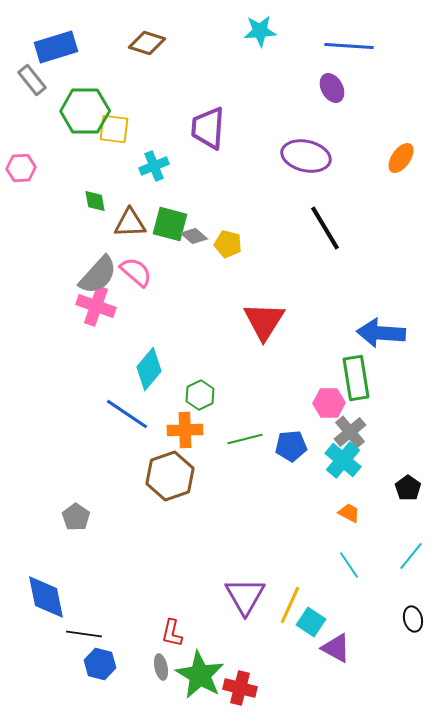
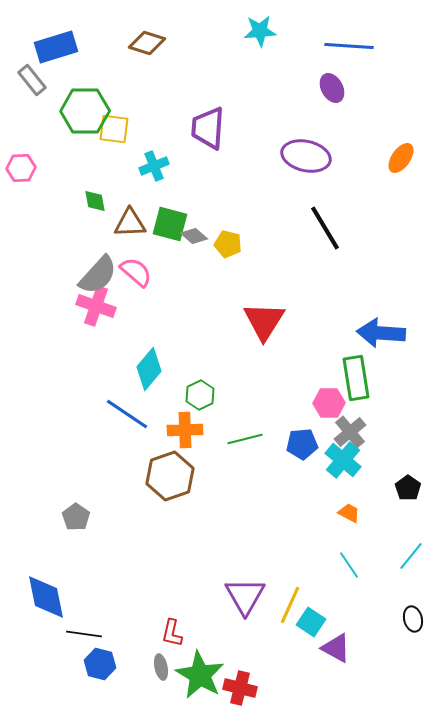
blue pentagon at (291, 446): moved 11 px right, 2 px up
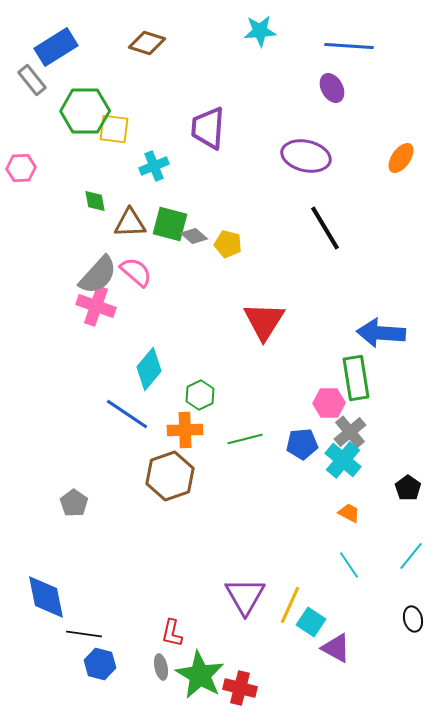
blue rectangle at (56, 47): rotated 15 degrees counterclockwise
gray pentagon at (76, 517): moved 2 px left, 14 px up
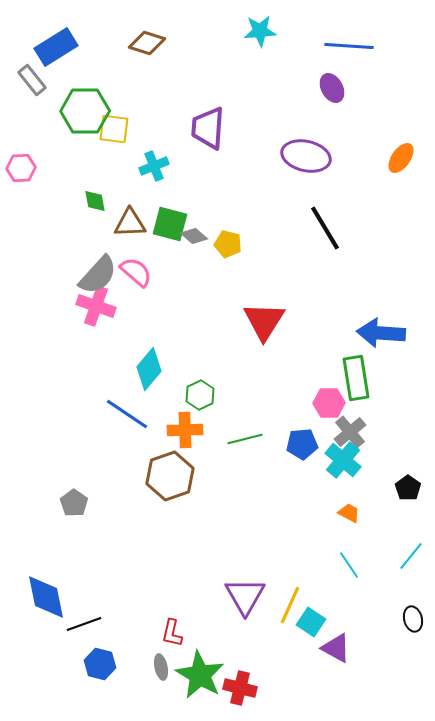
black line at (84, 634): moved 10 px up; rotated 28 degrees counterclockwise
